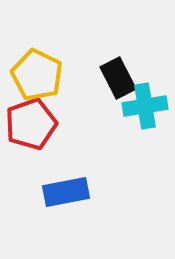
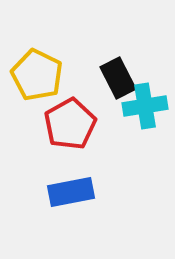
red pentagon: moved 39 px right; rotated 9 degrees counterclockwise
blue rectangle: moved 5 px right
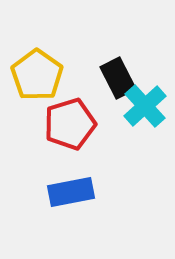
yellow pentagon: rotated 9 degrees clockwise
cyan cross: rotated 33 degrees counterclockwise
red pentagon: rotated 12 degrees clockwise
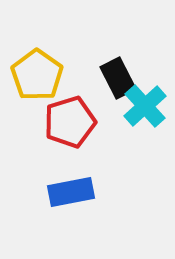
red pentagon: moved 2 px up
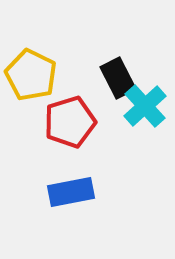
yellow pentagon: moved 6 px left; rotated 9 degrees counterclockwise
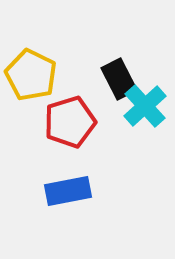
black rectangle: moved 1 px right, 1 px down
blue rectangle: moved 3 px left, 1 px up
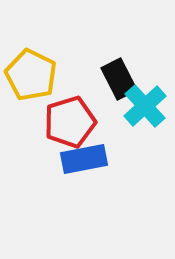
blue rectangle: moved 16 px right, 32 px up
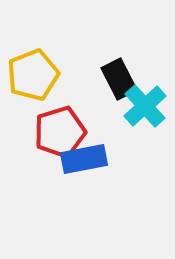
yellow pentagon: moved 2 px right; rotated 24 degrees clockwise
red pentagon: moved 10 px left, 10 px down
